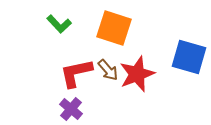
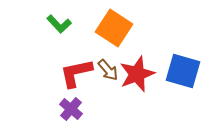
orange square: rotated 15 degrees clockwise
blue square: moved 6 px left, 14 px down
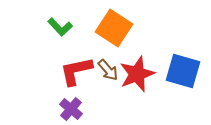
green L-shape: moved 1 px right, 3 px down
red L-shape: moved 2 px up
